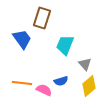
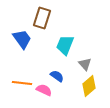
blue semicircle: moved 4 px left, 5 px up; rotated 128 degrees counterclockwise
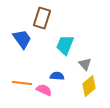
blue semicircle: rotated 32 degrees counterclockwise
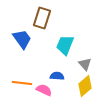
yellow diamond: moved 4 px left
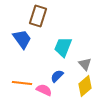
brown rectangle: moved 4 px left, 2 px up
cyan trapezoid: moved 2 px left, 2 px down
blue semicircle: rotated 48 degrees counterclockwise
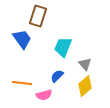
pink semicircle: moved 5 px down; rotated 140 degrees clockwise
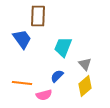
brown rectangle: rotated 15 degrees counterclockwise
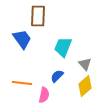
pink semicircle: rotated 63 degrees counterclockwise
